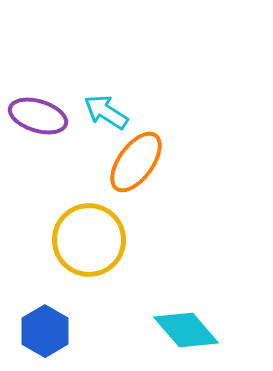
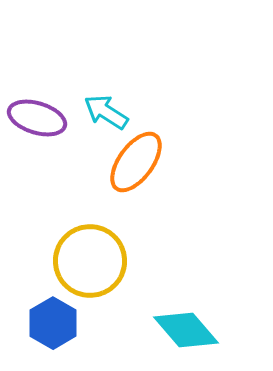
purple ellipse: moved 1 px left, 2 px down
yellow circle: moved 1 px right, 21 px down
blue hexagon: moved 8 px right, 8 px up
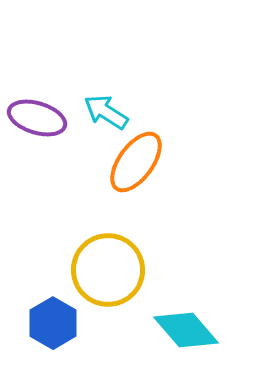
yellow circle: moved 18 px right, 9 px down
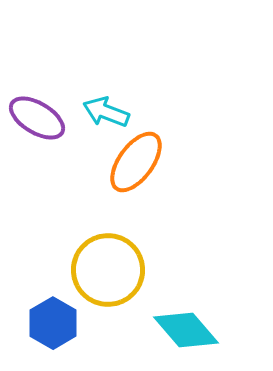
cyan arrow: rotated 12 degrees counterclockwise
purple ellipse: rotated 14 degrees clockwise
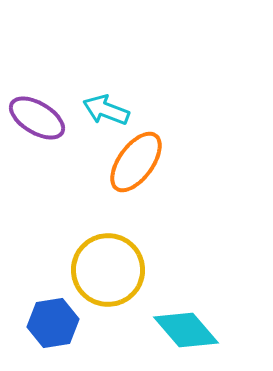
cyan arrow: moved 2 px up
blue hexagon: rotated 21 degrees clockwise
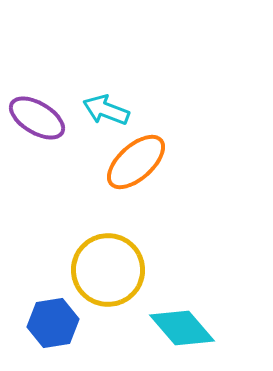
orange ellipse: rotated 12 degrees clockwise
cyan diamond: moved 4 px left, 2 px up
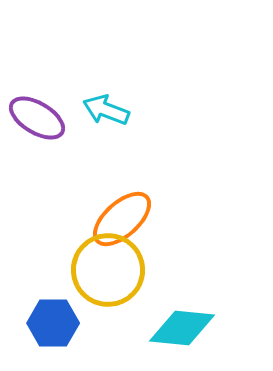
orange ellipse: moved 14 px left, 57 px down
blue hexagon: rotated 9 degrees clockwise
cyan diamond: rotated 44 degrees counterclockwise
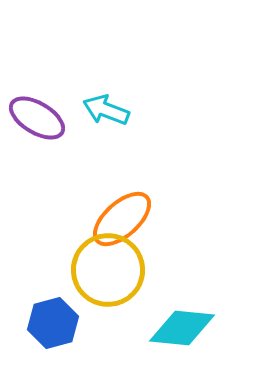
blue hexagon: rotated 15 degrees counterclockwise
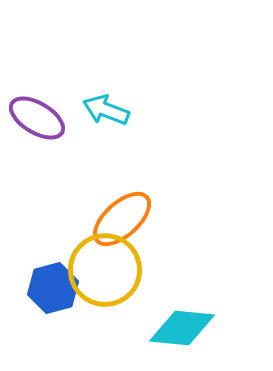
yellow circle: moved 3 px left
blue hexagon: moved 35 px up
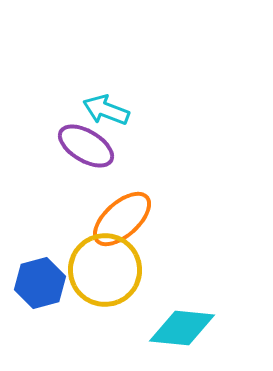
purple ellipse: moved 49 px right, 28 px down
blue hexagon: moved 13 px left, 5 px up
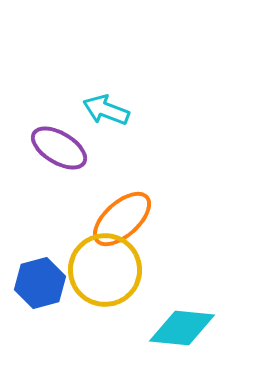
purple ellipse: moved 27 px left, 2 px down
